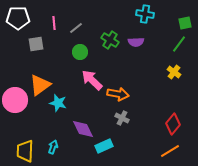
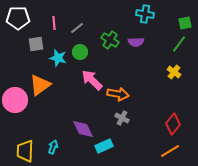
gray line: moved 1 px right
cyan star: moved 45 px up
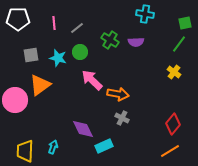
white pentagon: moved 1 px down
gray square: moved 5 px left, 11 px down
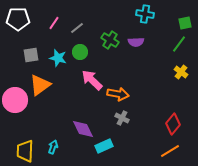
pink line: rotated 40 degrees clockwise
yellow cross: moved 7 px right
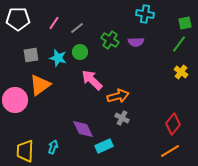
orange arrow: moved 2 px down; rotated 25 degrees counterclockwise
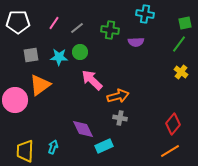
white pentagon: moved 3 px down
green cross: moved 10 px up; rotated 24 degrees counterclockwise
cyan star: moved 1 px right, 1 px up; rotated 12 degrees counterclockwise
gray cross: moved 2 px left; rotated 16 degrees counterclockwise
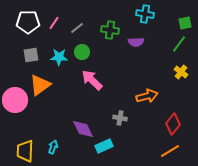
white pentagon: moved 10 px right
green circle: moved 2 px right
orange arrow: moved 29 px right
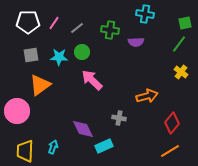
pink circle: moved 2 px right, 11 px down
gray cross: moved 1 px left
red diamond: moved 1 px left, 1 px up
